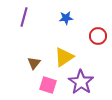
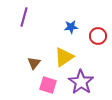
blue star: moved 5 px right, 9 px down
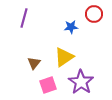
purple line: moved 1 px down
red circle: moved 4 px left, 22 px up
pink square: rotated 36 degrees counterclockwise
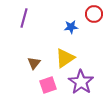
yellow triangle: moved 1 px right, 1 px down
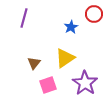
blue star: rotated 24 degrees counterclockwise
purple star: moved 4 px right, 1 px down
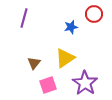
blue star: rotated 16 degrees clockwise
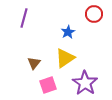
blue star: moved 3 px left, 5 px down; rotated 16 degrees counterclockwise
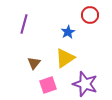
red circle: moved 4 px left, 1 px down
purple line: moved 6 px down
purple star: moved 1 px down; rotated 15 degrees counterclockwise
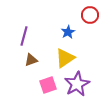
purple line: moved 12 px down
brown triangle: moved 3 px left, 3 px up; rotated 32 degrees clockwise
purple star: moved 8 px left; rotated 25 degrees clockwise
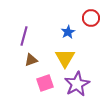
red circle: moved 1 px right, 3 px down
yellow triangle: rotated 25 degrees counterclockwise
pink square: moved 3 px left, 2 px up
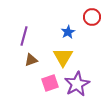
red circle: moved 1 px right, 1 px up
yellow triangle: moved 2 px left, 1 px up
pink square: moved 5 px right
